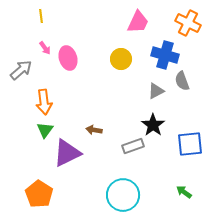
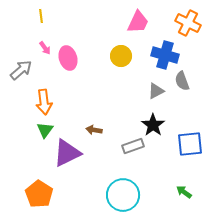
yellow circle: moved 3 px up
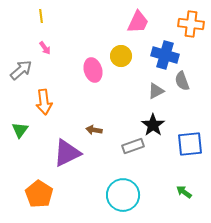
orange cross: moved 3 px right, 1 px down; rotated 20 degrees counterclockwise
pink ellipse: moved 25 px right, 12 px down
green triangle: moved 25 px left
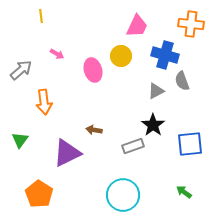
pink trapezoid: moved 1 px left, 4 px down
pink arrow: moved 12 px right, 6 px down; rotated 24 degrees counterclockwise
green triangle: moved 10 px down
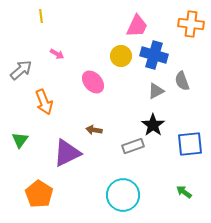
blue cross: moved 11 px left
pink ellipse: moved 12 px down; rotated 25 degrees counterclockwise
orange arrow: rotated 15 degrees counterclockwise
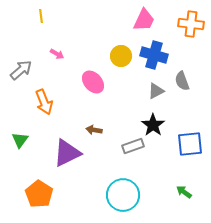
pink trapezoid: moved 7 px right, 6 px up
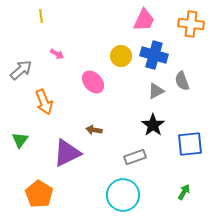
gray rectangle: moved 2 px right, 11 px down
green arrow: rotated 84 degrees clockwise
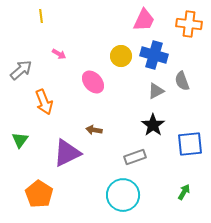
orange cross: moved 2 px left
pink arrow: moved 2 px right
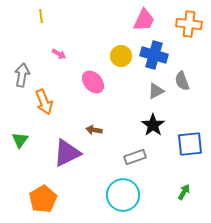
gray arrow: moved 1 px right, 5 px down; rotated 40 degrees counterclockwise
orange pentagon: moved 4 px right, 5 px down; rotated 8 degrees clockwise
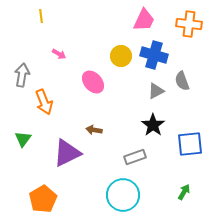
green triangle: moved 3 px right, 1 px up
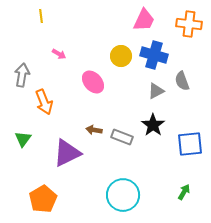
gray rectangle: moved 13 px left, 20 px up; rotated 40 degrees clockwise
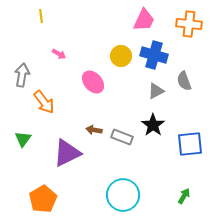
gray semicircle: moved 2 px right
orange arrow: rotated 15 degrees counterclockwise
green arrow: moved 4 px down
